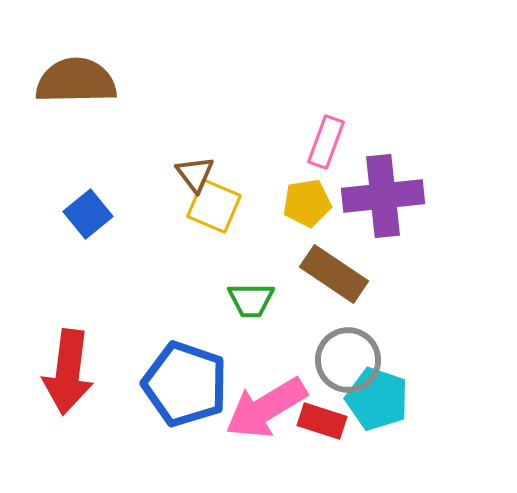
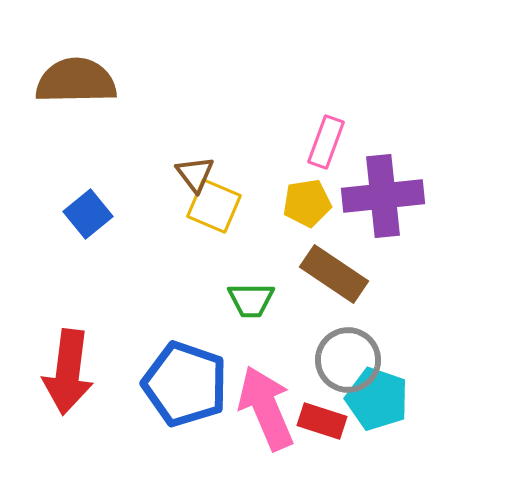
pink arrow: rotated 98 degrees clockwise
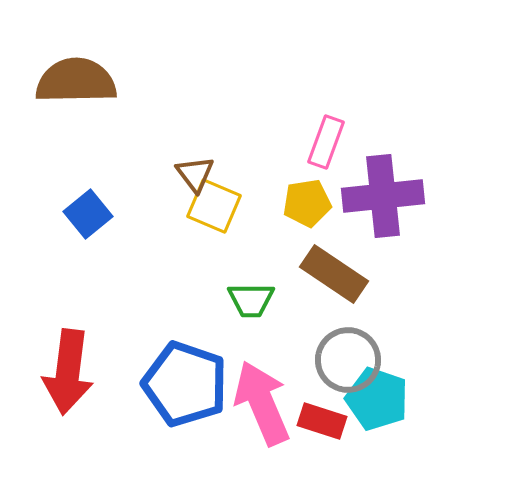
pink arrow: moved 4 px left, 5 px up
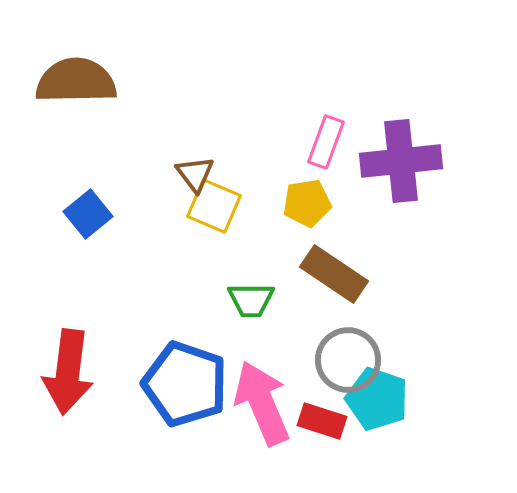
purple cross: moved 18 px right, 35 px up
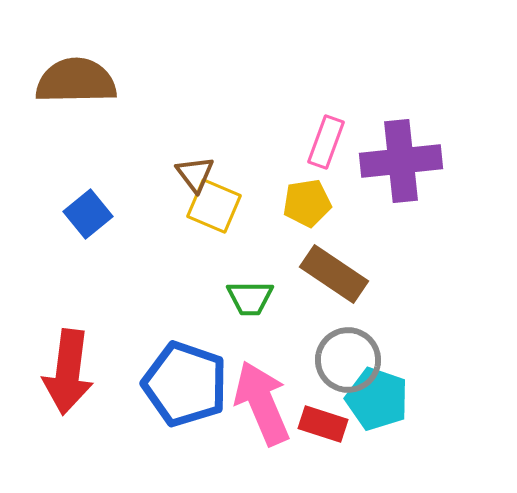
green trapezoid: moved 1 px left, 2 px up
red rectangle: moved 1 px right, 3 px down
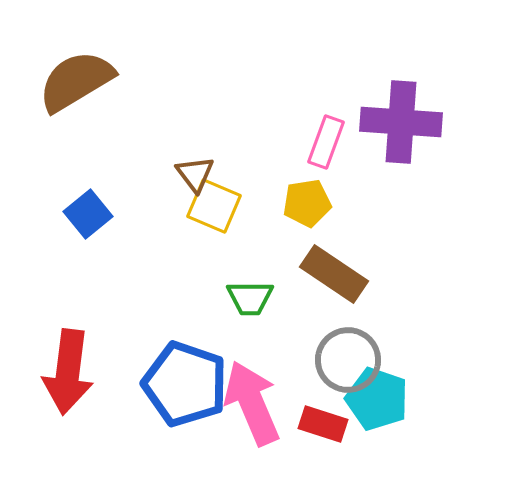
brown semicircle: rotated 30 degrees counterclockwise
purple cross: moved 39 px up; rotated 10 degrees clockwise
pink arrow: moved 10 px left
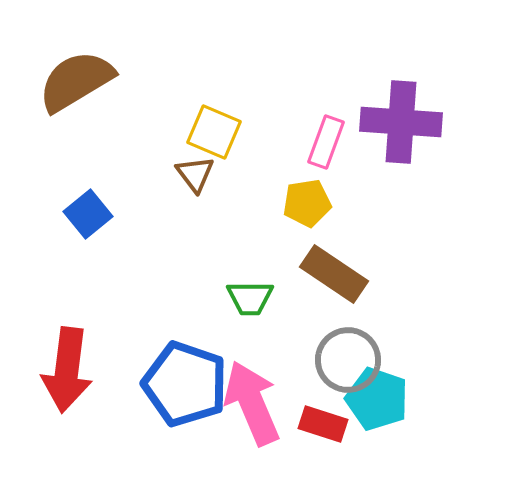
yellow square: moved 74 px up
red arrow: moved 1 px left, 2 px up
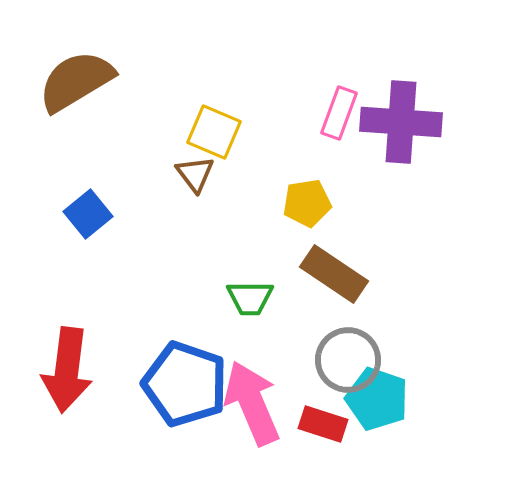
pink rectangle: moved 13 px right, 29 px up
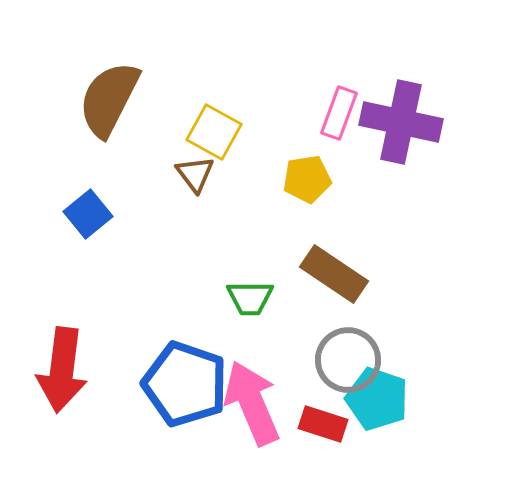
brown semicircle: moved 33 px right, 18 px down; rotated 32 degrees counterclockwise
purple cross: rotated 8 degrees clockwise
yellow square: rotated 6 degrees clockwise
yellow pentagon: moved 24 px up
red arrow: moved 5 px left
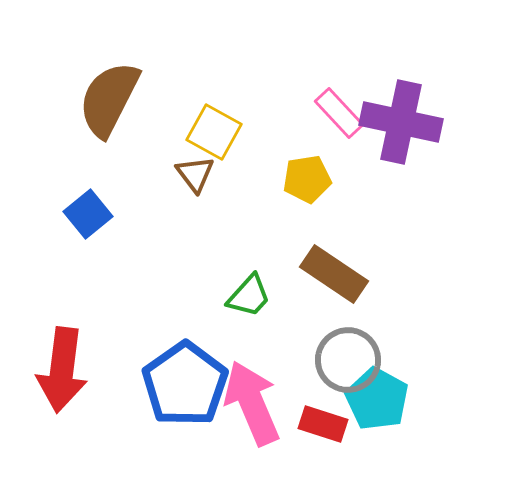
pink rectangle: rotated 63 degrees counterclockwise
green trapezoid: moved 1 px left, 2 px up; rotated 48 degrees counterclockwise
blue pentagon: rotated 18 degrees clockwise
cyan pentagon: rotated 10 degrees clockwise
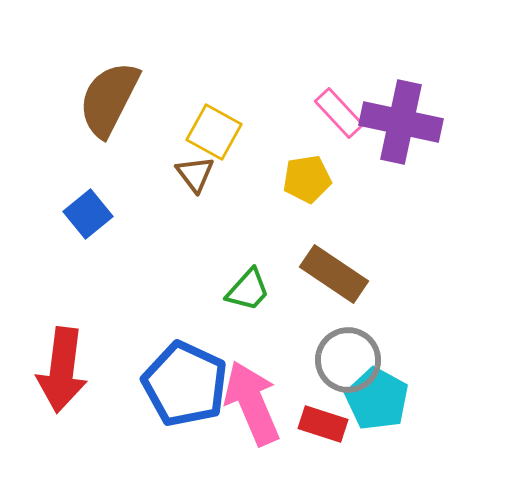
green trapezoid: moved 1 px left, 6 px up
blue pentagon: rotated 12 degrees counterclockwise
